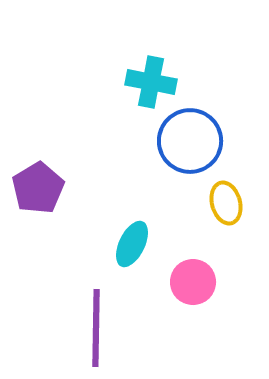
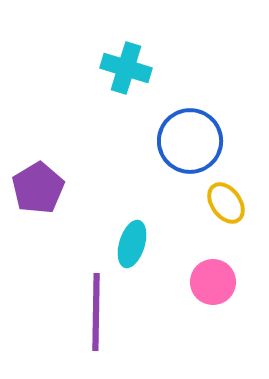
cyan cross: moved 25 px left, 14 px up; rotated 6 degrees clockwise
yellow ellipse: rotated 21 degrees counterclockwise
cyan ellipse: rotated 9 degrees counterclockwise
pink circle: moved 20 px right
purple line: moved 16 px up
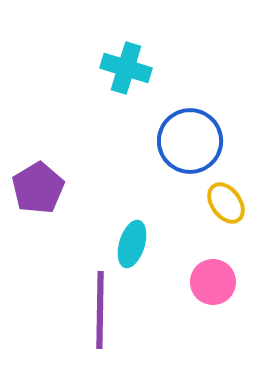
purple line: moved 4 px right, 2 px up
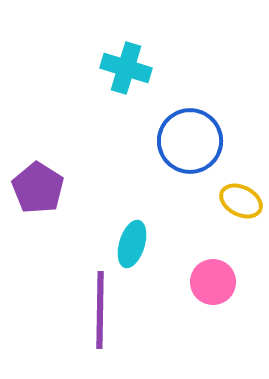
purple pentagon: rotated 9 degrees counterclockwise
yellow ellipse: moved 15 px right, 2 px up; rotated 27 degrees counterclockwise
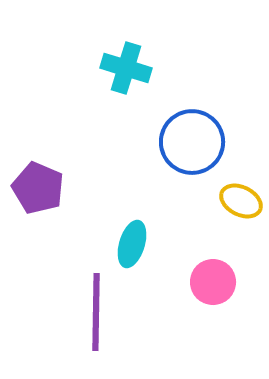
blue circle: moved 2 px right, 1 px down
purple pentagon: rotated 9 degrees counterclockwise
purple line: moved 4 px left, 2 px down
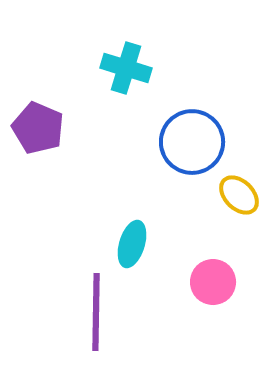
purple pentagon: moved 60 px up
yellow ellipse: moved 2 px left, 6 px up; rotated 18 degrees clockwise
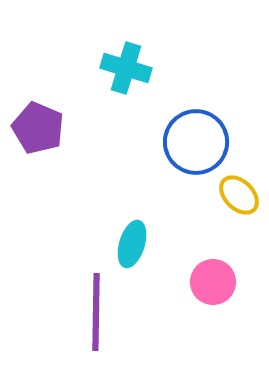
blue circle: moved 4 px right
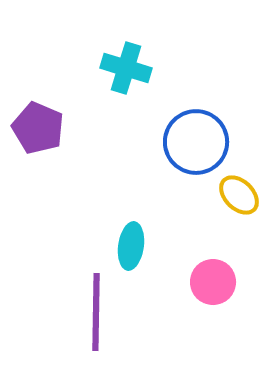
cyan ellipse: moved 1 px left, 2 px down; rotated 9 degrees counterclockwise
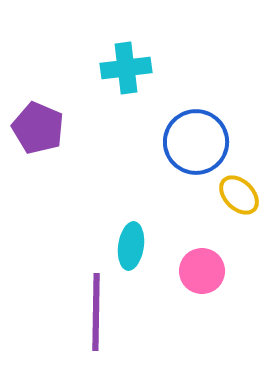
cyan cross: rotated 24 degrees counterclockwise
pink circle: moved 11 px left, 11 px up
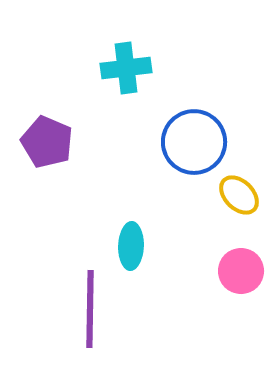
purple pentagon: moved 9 px right, 14 px down
blue circle: moved 2 px left
cyan ellipse: rotated 6 degrees counterclockwise
pink circle: moved 39 px right
purple line: moved 6 px left, 3 px up
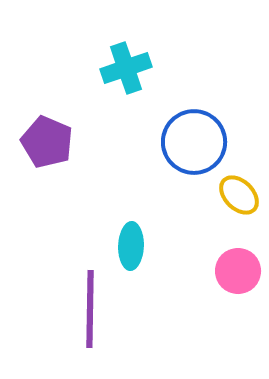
cyan cross: rotated 12 degrees counterclockwise
pink circle: moved 3 px left
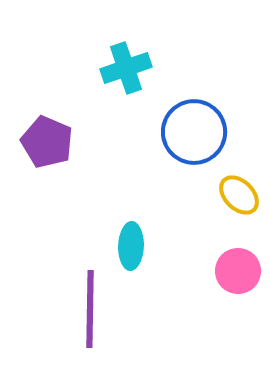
blue circle: moved 10 px up
